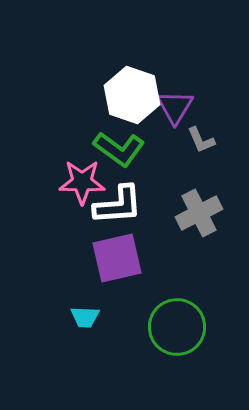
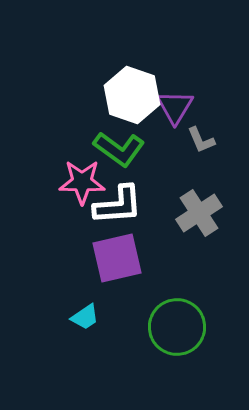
gray cross: rotated 6 degrees counterclockwise
cyan trapezoid: rotated 36 degrees counterclockwise
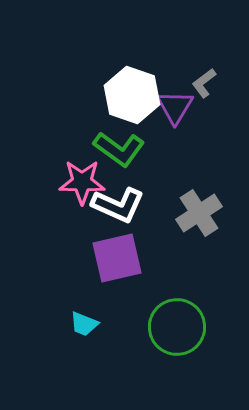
gray L-shape: moved 3 px right, 57 px up; rotated 76 degrees clockwise
white L-shape: rotated 28 degrees clockwise
cyan trapezoid: moved 1 px left, 7 px down; rotated 56 degrees clockwise
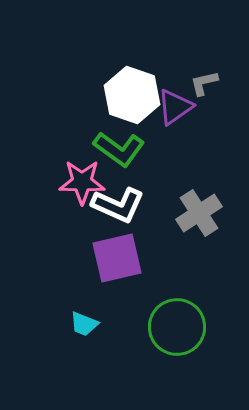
gray L-shape: rotated 24 degrees clockwise
purple triangle: rotated 24 degrees clockwise
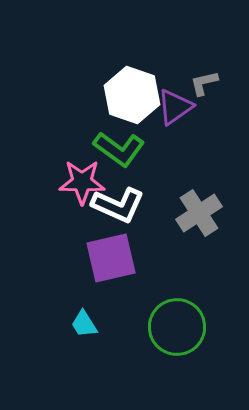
purple square: moved 6 px left
cyan trapezoid: rotated 36 degrees clockwise
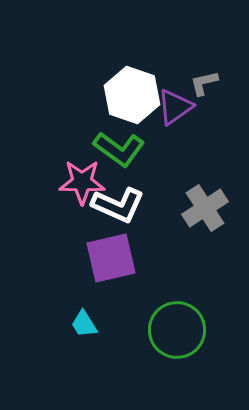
gray cross: moved 6 px right, 5 px up
green circle: moved 3 px down
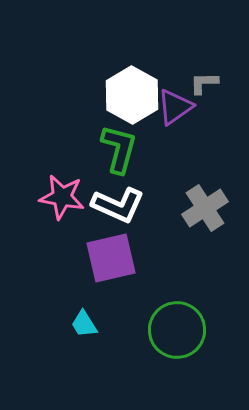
gray L-shape: rotated 12 degrees clockwise
white hexagon: rotated 10 degrees clockwise
green L-shape: rotated 111 degrees counterclockwise
pink star: moved 20 px left, 15 px down; rotated 9 degrees clockwise
